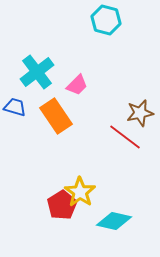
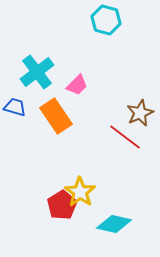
brown star: rotated 12 degrees counterclockwise
cyan diamond: moved 3 px down
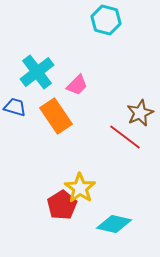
yellow star: moved 4 px up
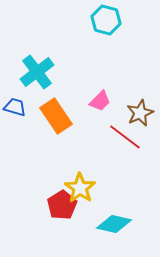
pink trapezoid: moved 23 px right, 16 px down
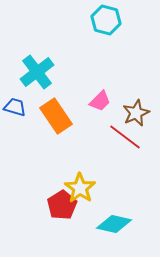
brown star: moved 4 px left
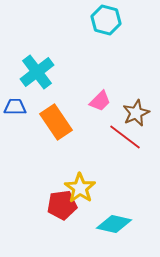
blue trapezoid: rotated 15 degrees counterclockwise
orange rectangle: moved 6 px down
red pentagon: rotated 24 degrees clockwise
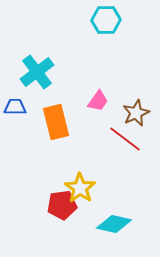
cyan hexagon: rotated 16 degrees counterclockwise
pink trapezoid: moved 2 px left; rotated 10 degrees counterclockwise
orange rectangle: rotated 20 degrees clockwise
red line: moved 2 px down
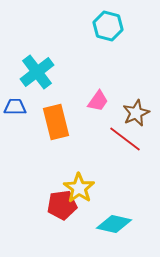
cyan hexagon: moved 2 px right, 6 px down; rotated 16 degrees clockwise
yellow star: moved 1 px left
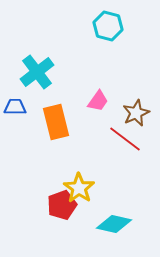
red pentagon: rotated 12 degrees counterclockwise
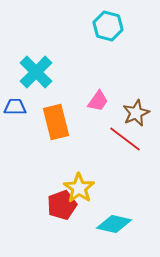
cyan cross: moved 1 px left; rotated 8 degrees counterclockwise
